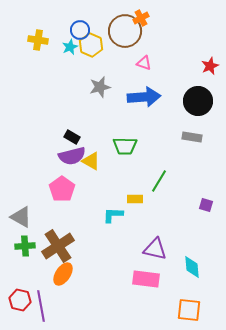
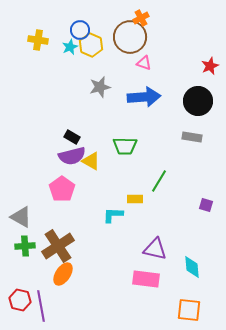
brown circle: moved 5 px right, 6 px down
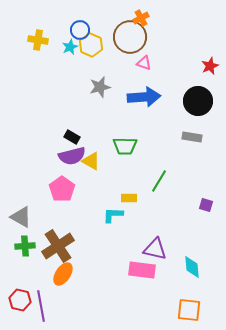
yellow rectangle: moved 6 px left, 1 px up
pink rectangle: moved 4 px left, 9 px up
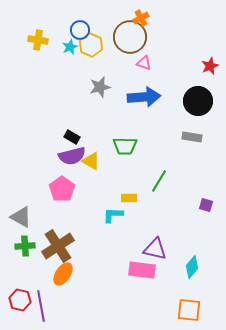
cyan diamond: rotated 45 degrees clockwise
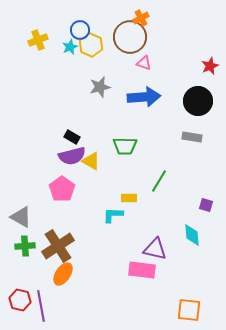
yellow cross: rotated 30 degrees counterclockwise
cyan diamond: moved 32 px up; rotated 45 degrees counterclockwise
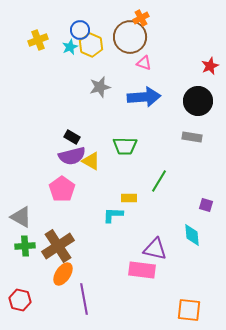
purple line: moved 43 px right, 7 px up
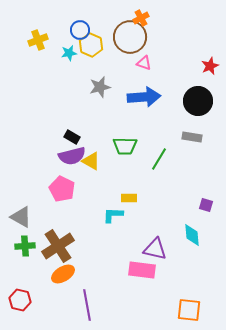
cyan star: moved 1 px left, 6 px down; rotated 14 degrees clockwise
green line: moved 22 px up
pink pentagon: rotated 10 degrees counterclockwise
orange ellipse: rotated 25 degrees clockwise
purple line: moved 3 px right, 6 px down
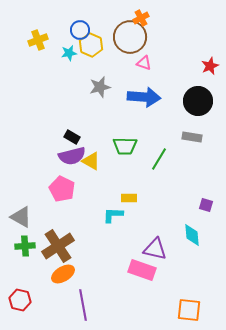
blue arrow: rotated 8 degrees clockwise
pink rectangle: rotated 12 degrees clockwise
purple line: moved 4 px left
